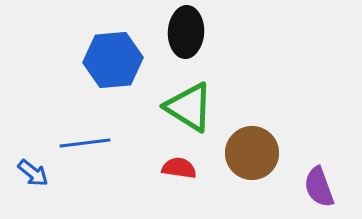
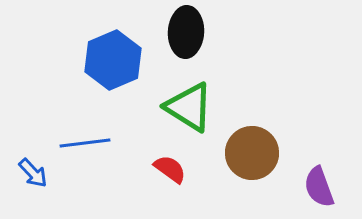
blue hexagon: rotated 18 degrees counterclockwise
red semicircle: moved 9 px left, 1 px down; rotated 28 degrees clockwise
blue arrow: rotated 8 degrees clockwise
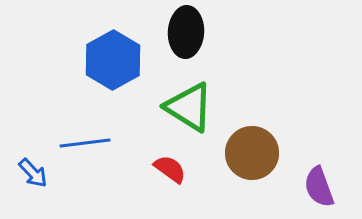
blue hexagon: rotated 6 degrees counterclockwise
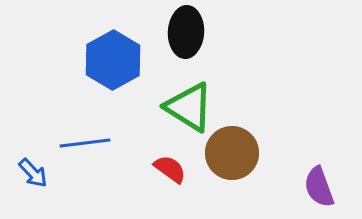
brown circle: moved 20 px left
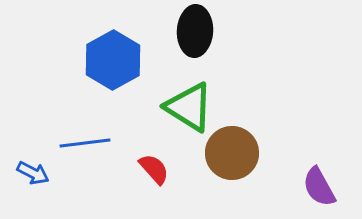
black ellipse: moved 9 px right, 1 px up
red semicircle: moved 16 px left; rotated 12 degrees clockwise
blue arrow: rotated 20 degrees counterclockwise
purple semicircle: rotated 9 degrees counterclockwise
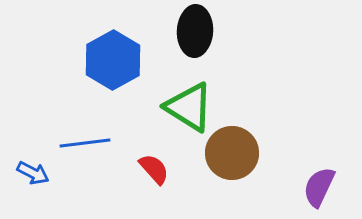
purple semicircle: rotated 54 degrees clockwise
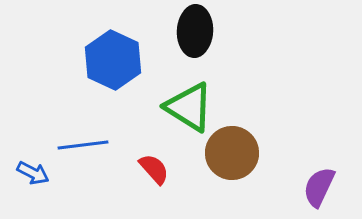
blue hexagon: rotated 6 degrees counterclockwise
blue line: moved 2 px left, 2 px down
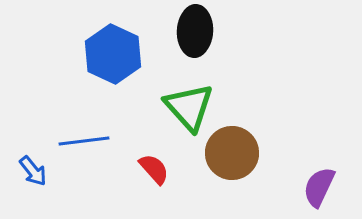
blue hexagon: moved 6 px up
green triangle: rotated 16 degrees clockwise
blue line: moved 1 px right, 4 px up
blue arrow: moved 2 px up; rotated 24 degrees clockwise
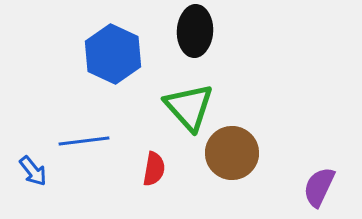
red semicircle: rotated 52 degrees clockwise
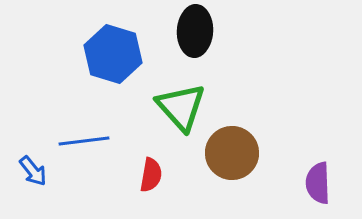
blue hexagon: rotated 8 degrees counterclockwise
green triangle: moved 8 px left
red semicircle: moved 3 px left, 6 px down
purple semicircle: moved 1 px left, 4 px up; rotated 27 degrees counterclockwise
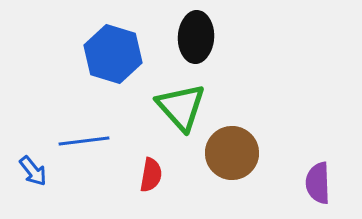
black ellipse: moved 1 px right, 6 px down
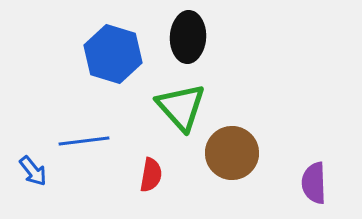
black ellipse: moved 8 px left
purple semicircle: moved 4 px left
